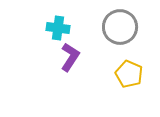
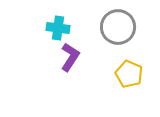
gray circle: moved 2 px left
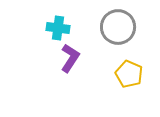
purple L-shape: moved 1 px down
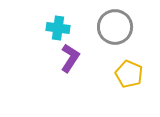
gray circle: moved 3 px left
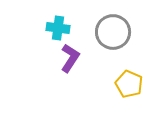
gray circle: moved 2 px left, 5 px down
yellow pentagon: moved 10 px down
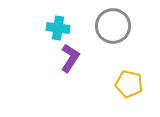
gray circle: moved 6 px up
yellow pentagon: rotated 12 degrees counterclockwise
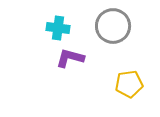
purple L-shape: rotated 108 degrees counterclockwise
yellow pentagon: rotated 20 degrees counterclockwise
